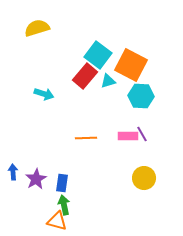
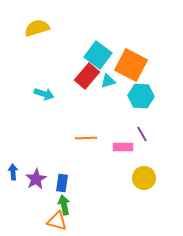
red rectangle: moved 2 px right
pink rectangle: moved 5 px left, 11 px down
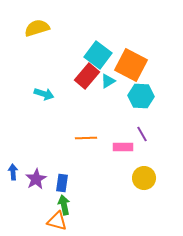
cyan triangle: rotated 14 degrees counterclockwise
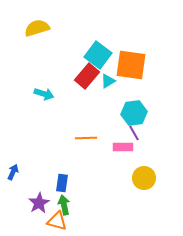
orange square: rotated 20 degrees counterclockwise
cyan hexagon: moved 7 px left, 17 px down; rotated 10 degrees counterclockwise
purple line: moved 8 px left, 1 px up
blue arrow: rotated 28 degrees clockwise
purple star: moved 3 px right, 24 px down
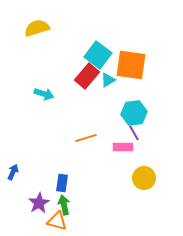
cyan triangle: moved 1 px up
orange line: rotated 15 degrees counterclockwise
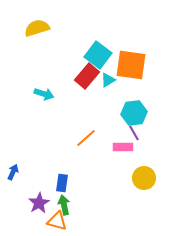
orange line: rotated 25 degrees counterclockwise
